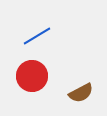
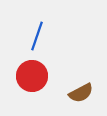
blue line: rotated 40 degrees counterclockwise
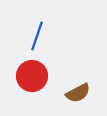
brown semicircle: moved 3 px left
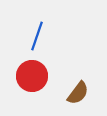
brown semicircle: rotated 25 degrees counterclockwise
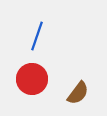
red circle: moved 3 px down
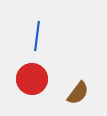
blue line: rotated 12 degrees counterclockwise
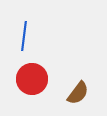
blue line: moved 13 px left
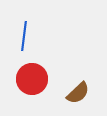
brown semicircle: rotated 10 degrees clockwise
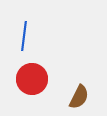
brown semicircle: moved 1 px right, 4 px down; rotated 20 degrees counterclockwise
